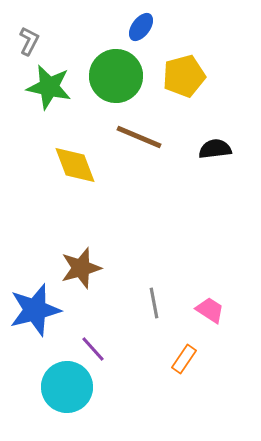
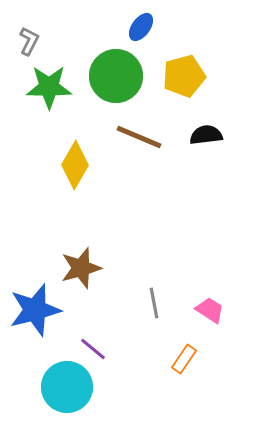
green star: rotated 12 degrees counterclockwise
black semicircle: moved 9 px left, 14 px up
yellow diamond: rotated 51 degrees clockwise
purple line: rotated 8 degrees counterclockwise
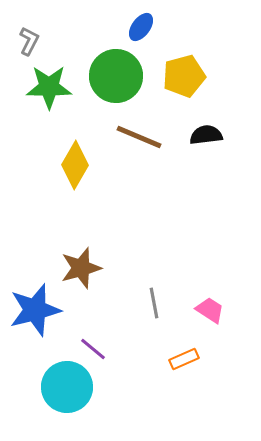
orange rectangle: rotated 32 degrees clockwise
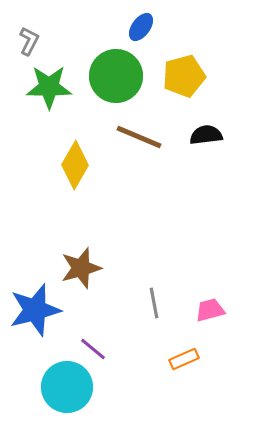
pink trapezoid: rotated 48 degrees counterclockwise
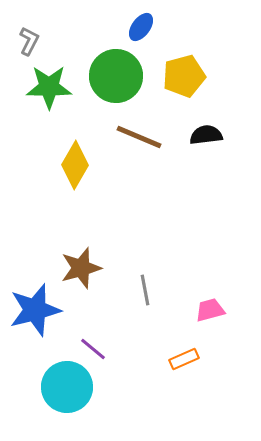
gray line: moved 9 px left, 13 px up
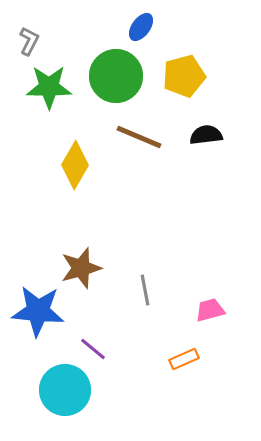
blue star: moved 3 px right, 1 px down; rotated 20 degrees clockwise
cyan circle: moved 2 px left, 3 px down
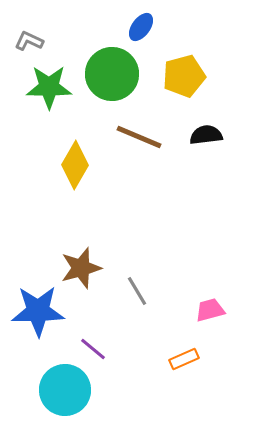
gray L-shape: rotated 92 degrees counterclockwise
green circle: moved 4 px left, 2 px up
gray line: moved 8 px left, 1 px down; rotated 20 degrees counterclockwise
blue star: rotated 6 degrees counterclockwise
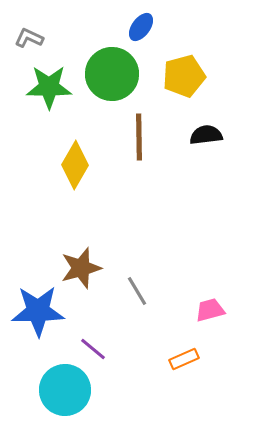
gray L-shape: moved 3 px up
brown line: rotated 66 degrees clockwise
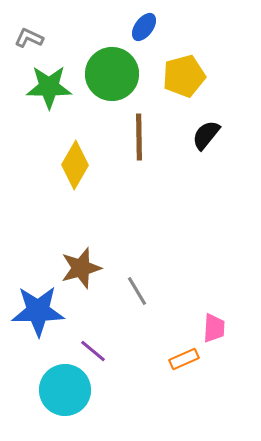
blue ellipse: moved 3 px right
black semicircle: rotated 44 degrees counterclockwise
pink trapezoid: moved 4 px right, 18 px down; rotated 108 degrees clockwise
purple line: moved 2 px down
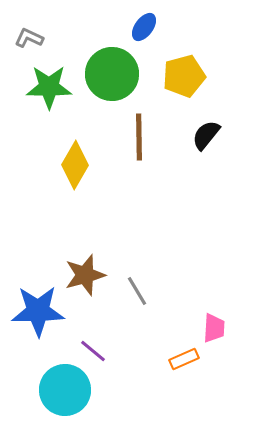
brown star: moved 4 px right, 7 px down
